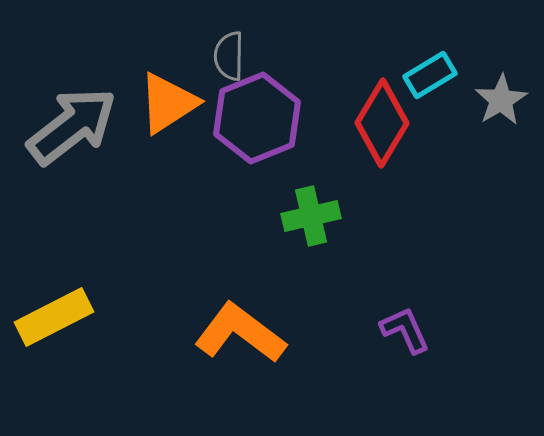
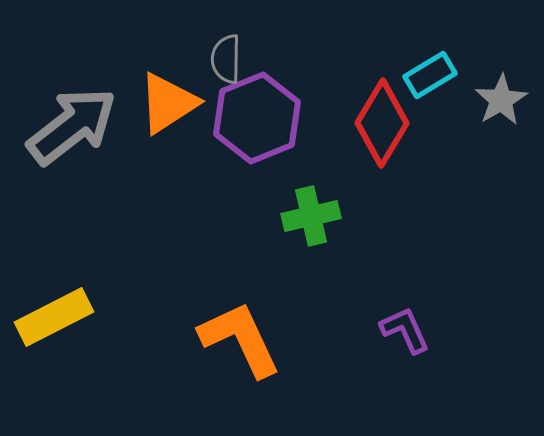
gray semicircle: moved 3 px left, 3 px down
orange L-shape: moved 6 px down; rotated 28 degrees clockwise
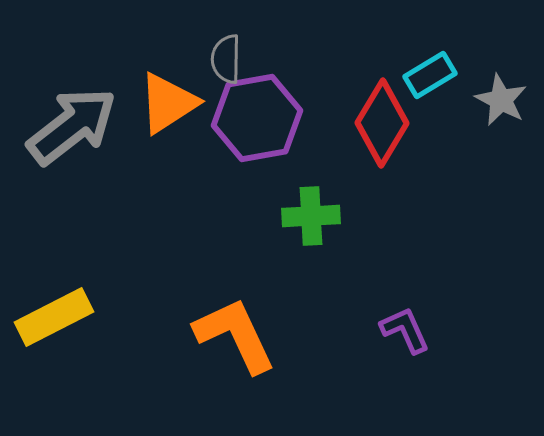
gray star: rotated 14 degrees counterclockwise
purple hexagon: rotated 12 degrees clockwise
green cross: rotated 10 degrees clockwise
orange L-shape: moved 5 px left, 4 px up
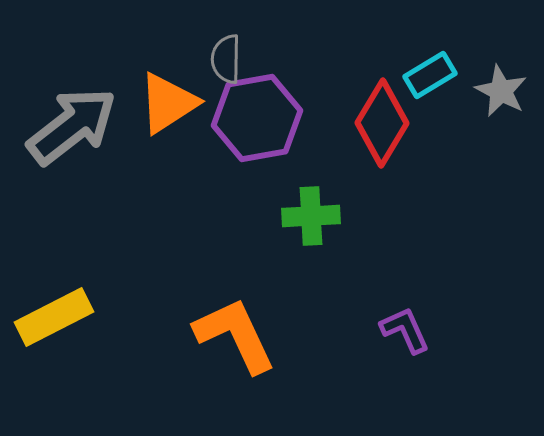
gray star: moved 9 px up
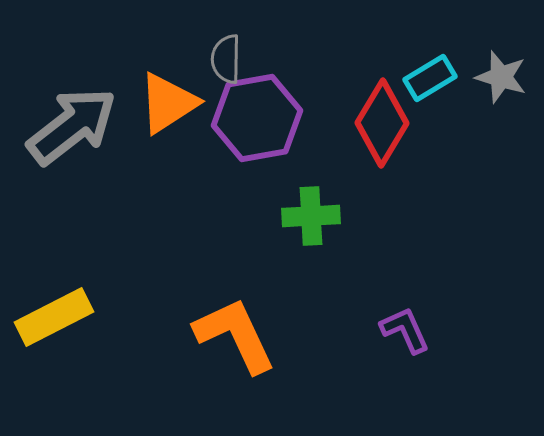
cyan rectangle: moved 3 px down
gray star: moved 14 px up; rotated 10 degrees counterclockwise
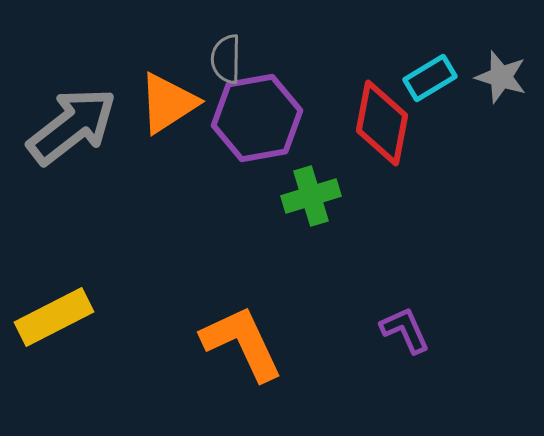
red diamond: rotated 20 degrees counterclockwise
green cross: moved 20 px up; rotated 14 degrees counterclockwise
orange L-shape: moved 7 px right, 8 px down
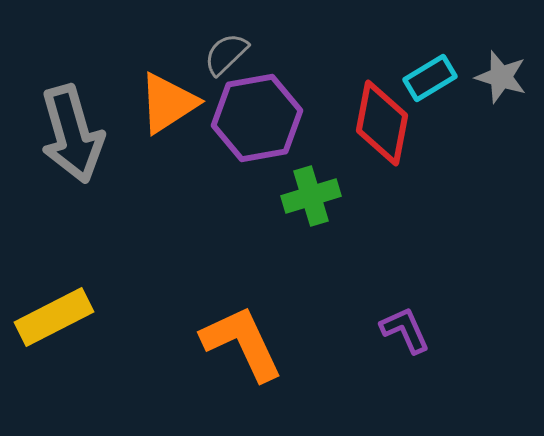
gray semicircle: moved 5 px up; rotated 45 degrees clockwise
gray arrow: moved 8 px down; rotated 112 degrees clockwise
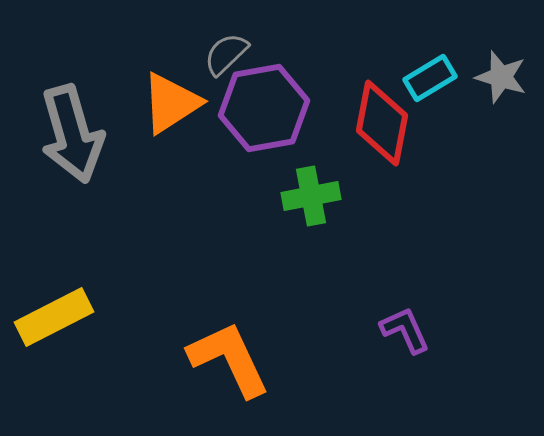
orange triangle: moved 3 px right
purple hexagon: moved 7 px right, 10 px up
green cross: rotated 6 degrees clockwise
orange L-shape: moved 13 px left, 16 px down
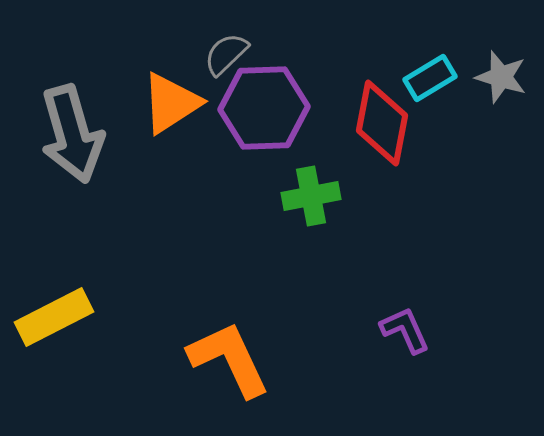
purple hexagon: rotated 8 degrees clockwise
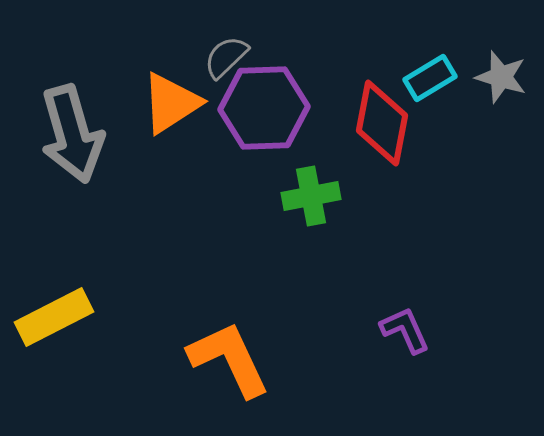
gray semicircle: moved 3 px down
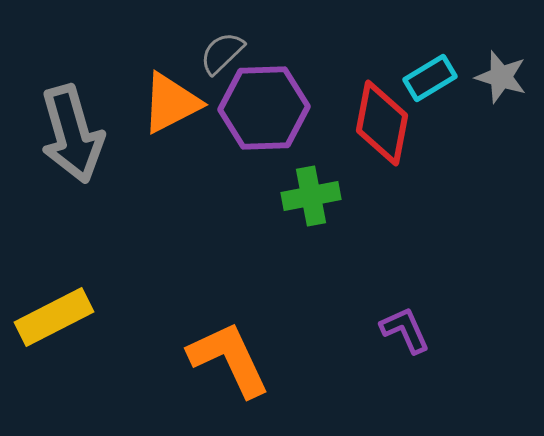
gray semicircle: moved 4 px left, 4 px up
orange triangle: rotated 6 degrees clockwise
